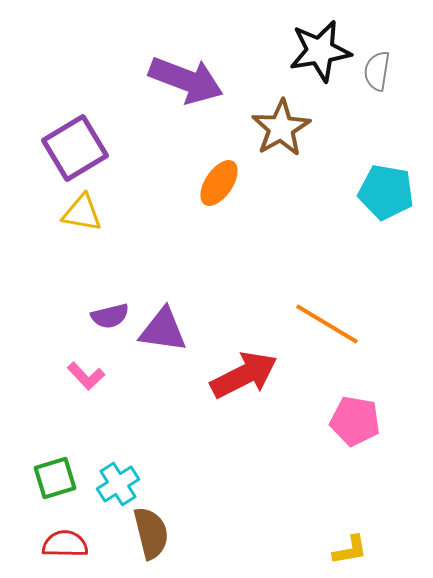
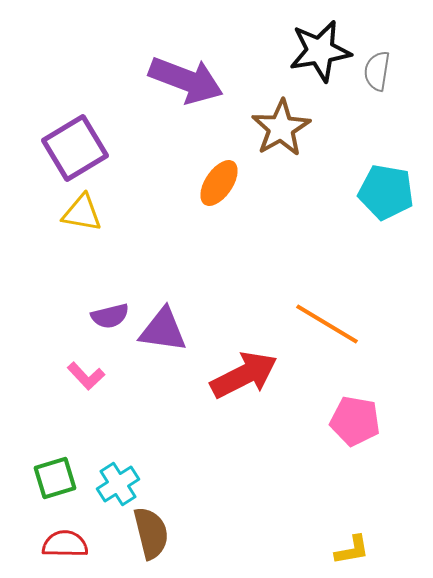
yellow L-shape: moved 2 px right
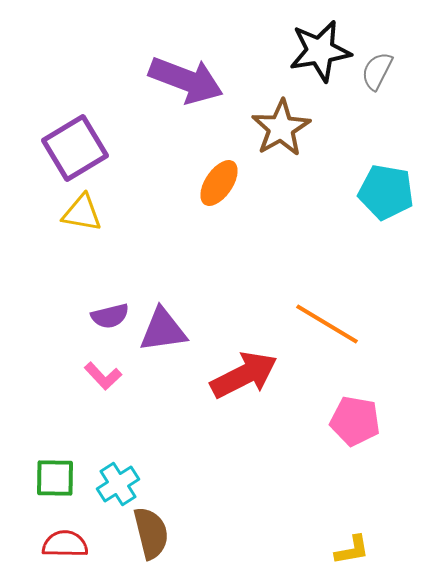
gray semicircle: rotated 18 degrees clockwise
purple triangle: rotated 16 degrees counterclockwise
pink L-shape: moved 17 px right
green square: rotated 18 degrees clockwise
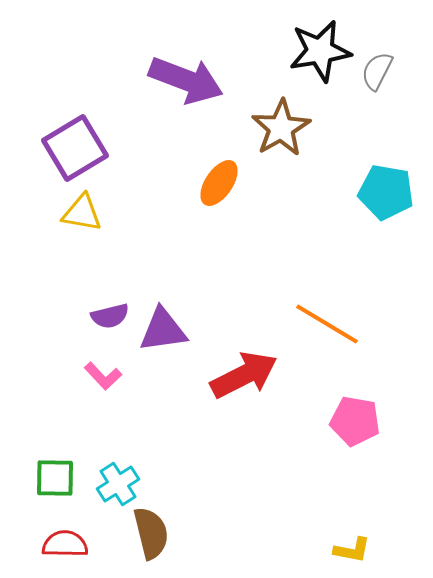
yellow L-shape: rotated 21 degrees clockwise
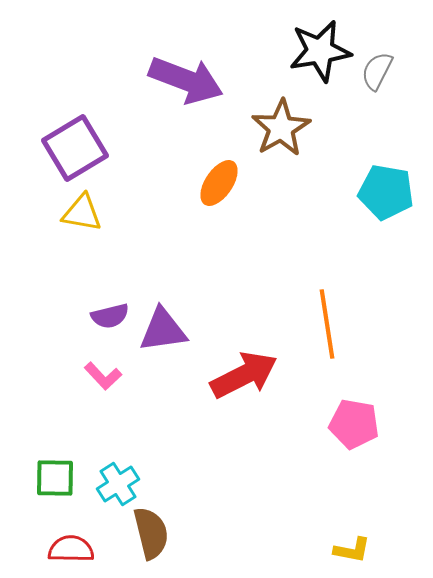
orange line: rotated 50 degrees clockwise
pink pentagon: moved 1 px left, 3 px down
red semicircle: moved 6 px right, 5 px down
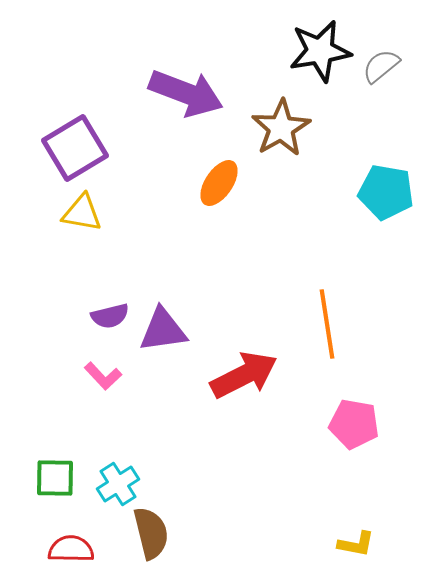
gray semicircle: moved 4 px right, 5 px up; rotated 24 degrees clockwise
purple arrow: moved 13 px down
yellow L-shape: moved 4 px right, 6 px up
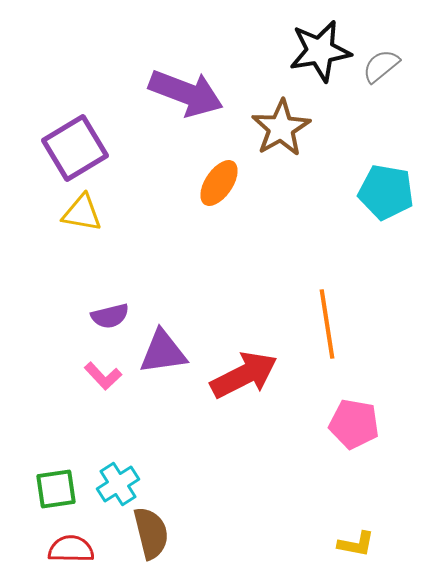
purple triangle: moved 22 px down
green square: moved 1 px right, 11 px down; rotated 9 degrees counterclockwise
